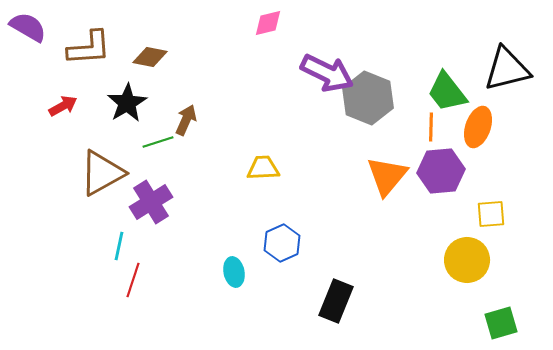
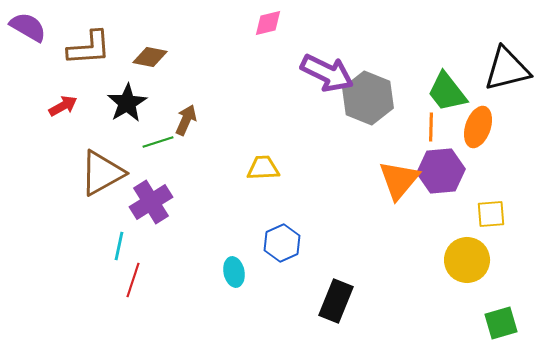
orange triangle: moved 12 px right, 4 px down
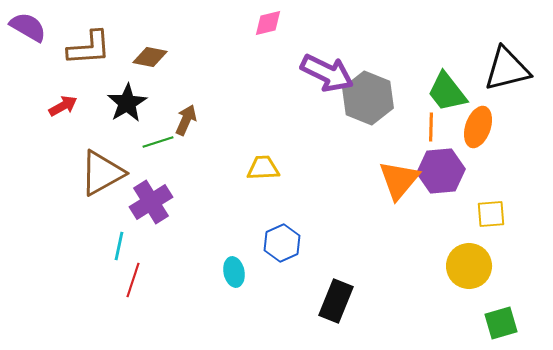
yellow circle: moved 2 px right, 6 px down
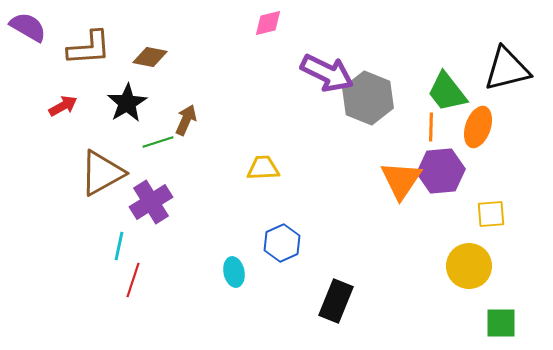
orange triangle: moved 2 px right; rotated 6 degrees counterclockwise
green square: rotated 16 degrees clockwise
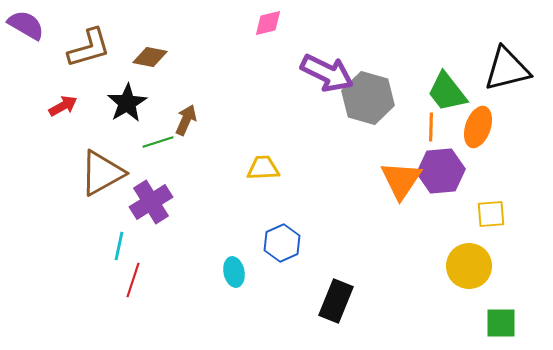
purple semicircle: moved 2 px left, 2 px up
brown L-shape: rotated 12 degrees counterclockwise
gray hexagon: rotated 6 degrees counterclockwise
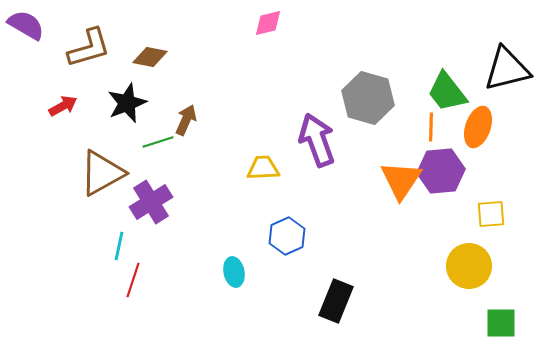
purple arrow: moved 10 px left, 67 px down; rotated 136 degrees counterclockwise
black star: rotated 9 degrees clockwise
blue hexagon: moved 5 px right, 7 px up
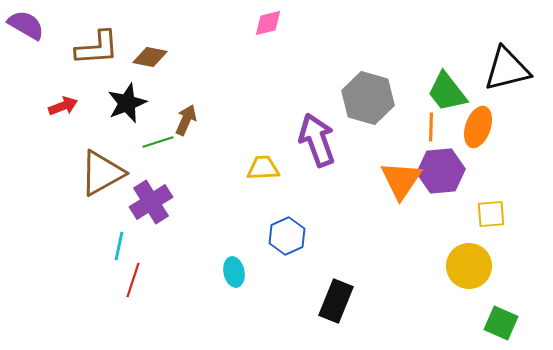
brown L-shape: moved 8 px right; rotated 12 degrees clockwise
red arrow: rotated 8 degrees clockwise
green square: rotated 24 degrees clockwise
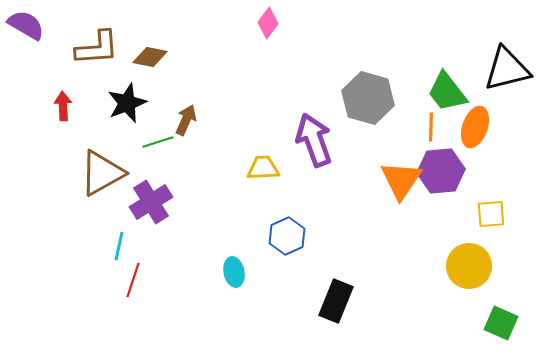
pink diamond: rotated 40 degrees counterclockwise
red arrow: rotated 72 degrees counterclockwise
orange ellipse: moved 3 px left
purple arrow: moved 3 px left
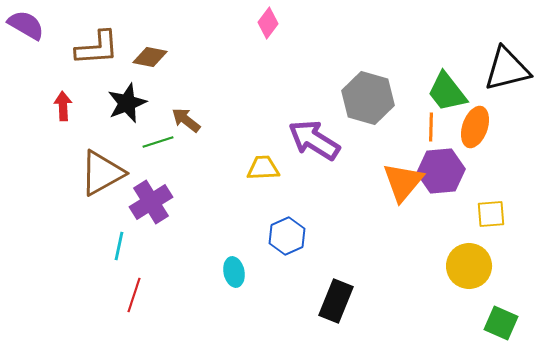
brown arrow: rotated 76 degrees counterclockwise
purple arrow: rotated 38 degrees counterclockwise
orange triangle: moved 2 px right, 2 px down; rotated 6 degrees clockwise
red line: moved 1 px right, 15 px down
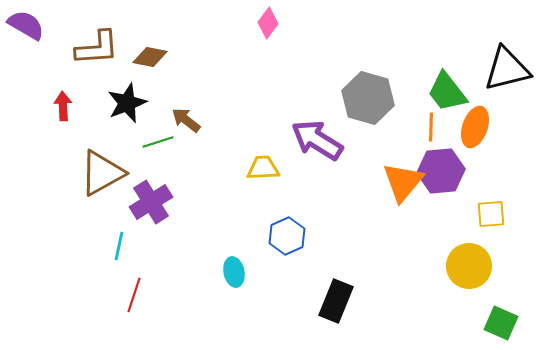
purple arrow: moved 3 px right
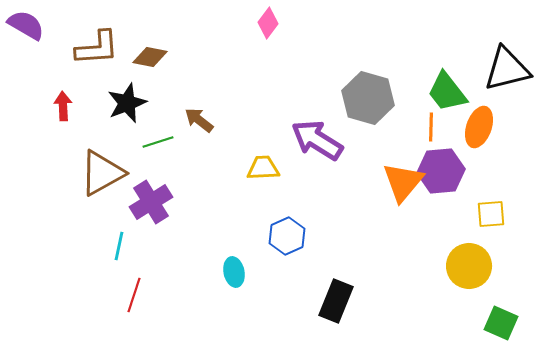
brown arrow: moved 13 px right
orange ellipse: moved 4 px right
